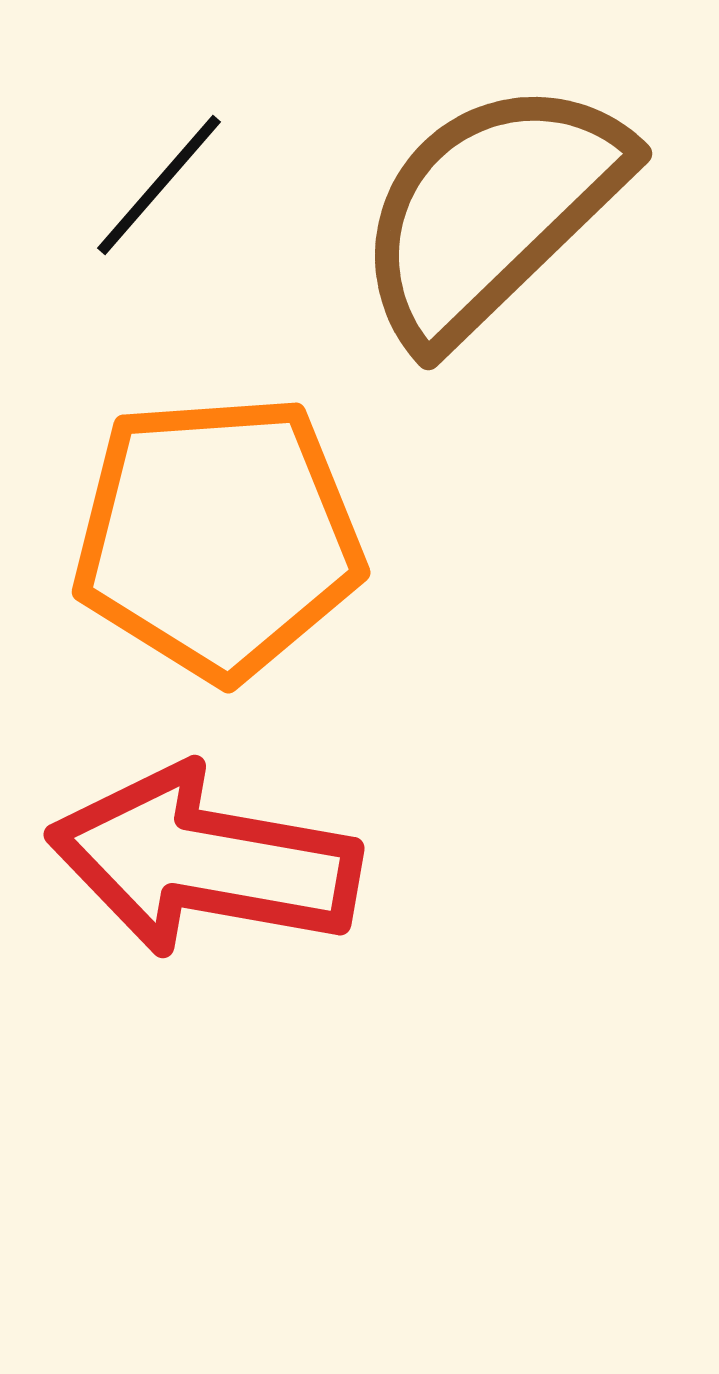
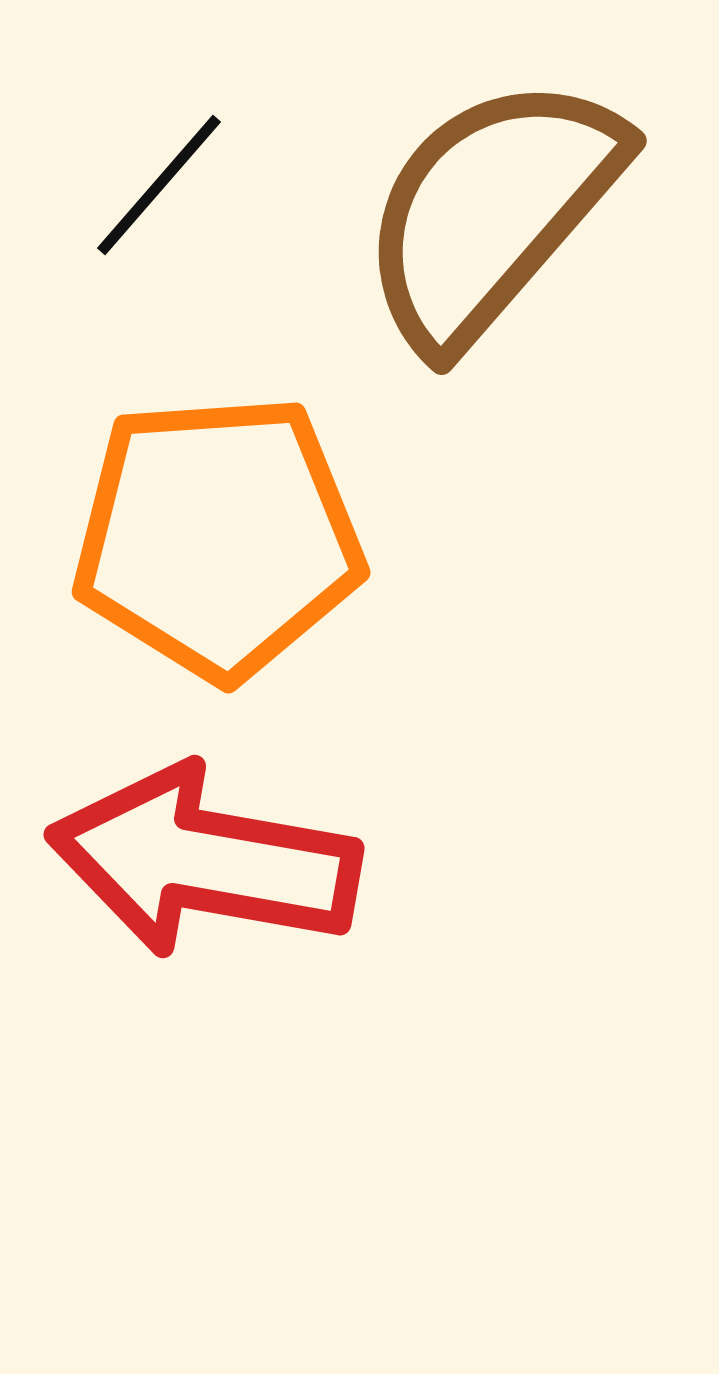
brown semicircle: rotated 5 degrees counterclockwise
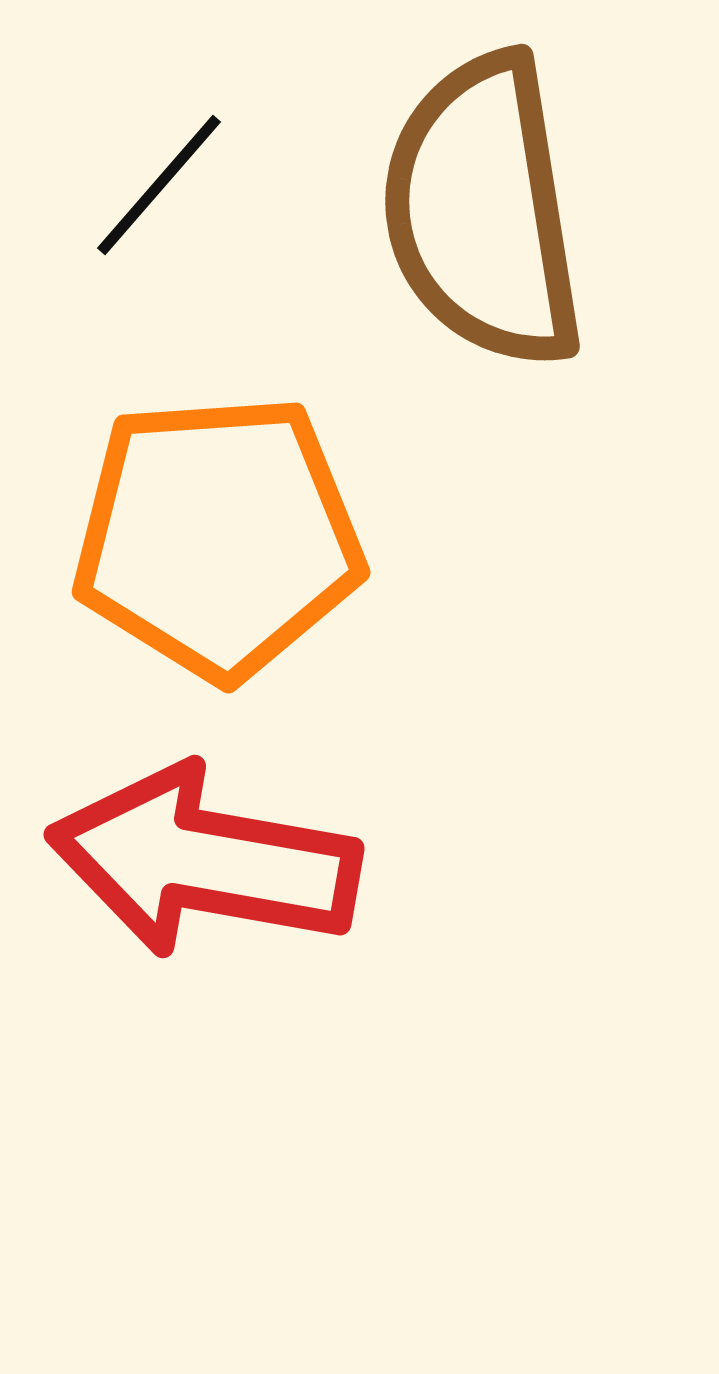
brown semicircle: moved 8 px left; rotated 50 degrees counterclockwise
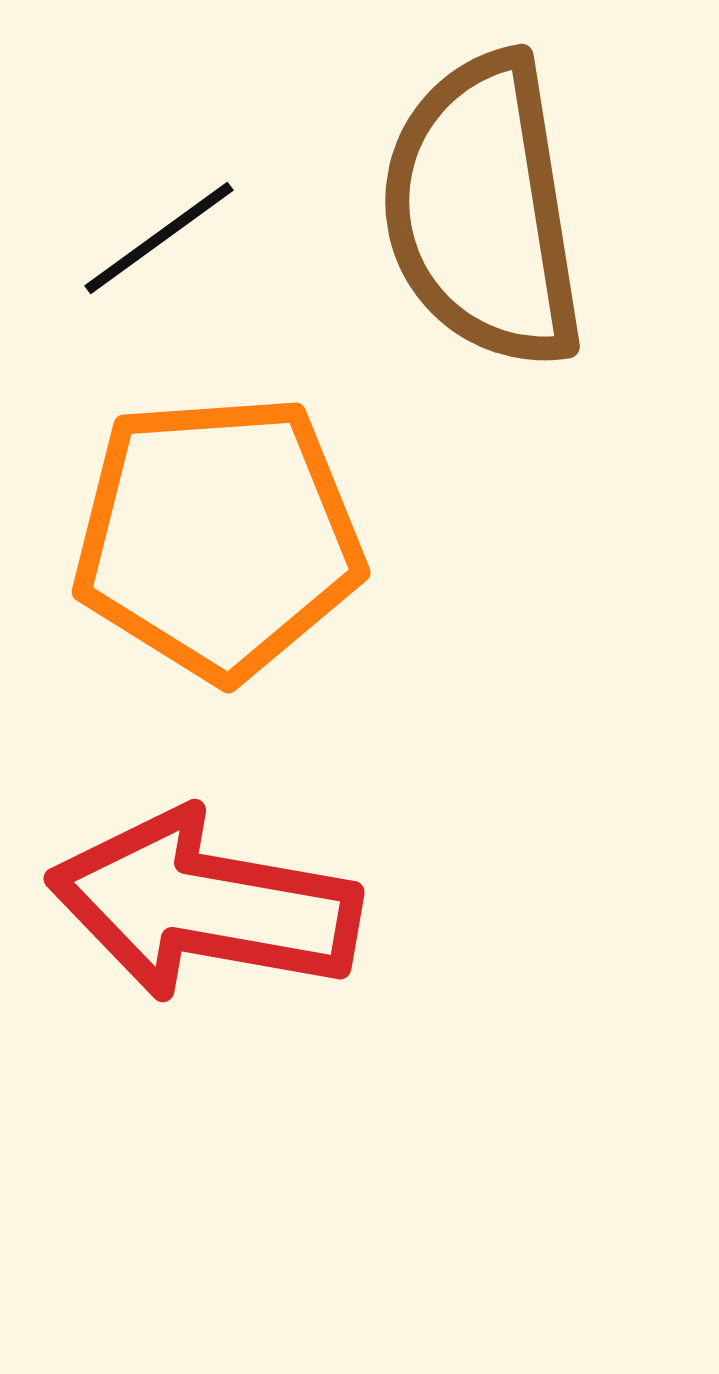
black line: moved 53 px down; rotated 13 degrees clockwise
red arrow: moved 44 px down
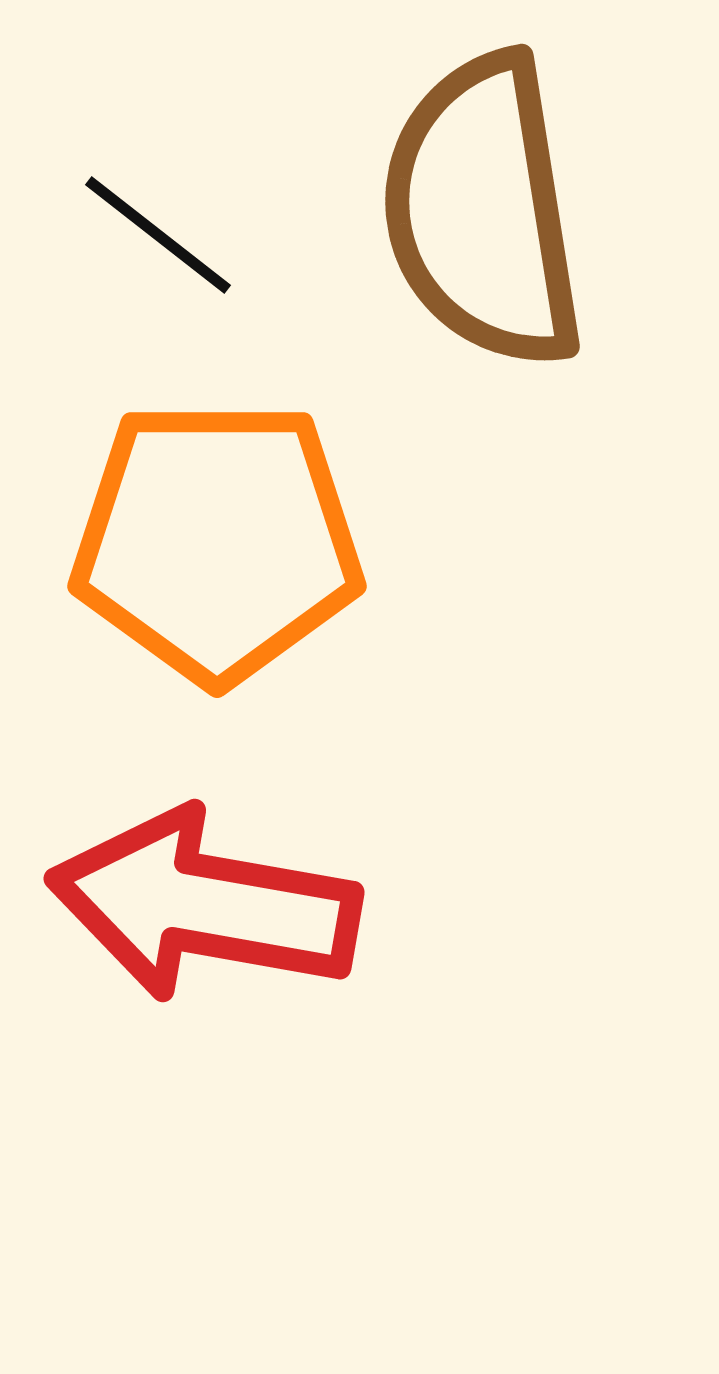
black line: moved 1 px left, 3 px up; rotated 74 degrees clockwise
orange pentagon: moved 1 px left, 4 px down; rotated 4 degrees clockwise
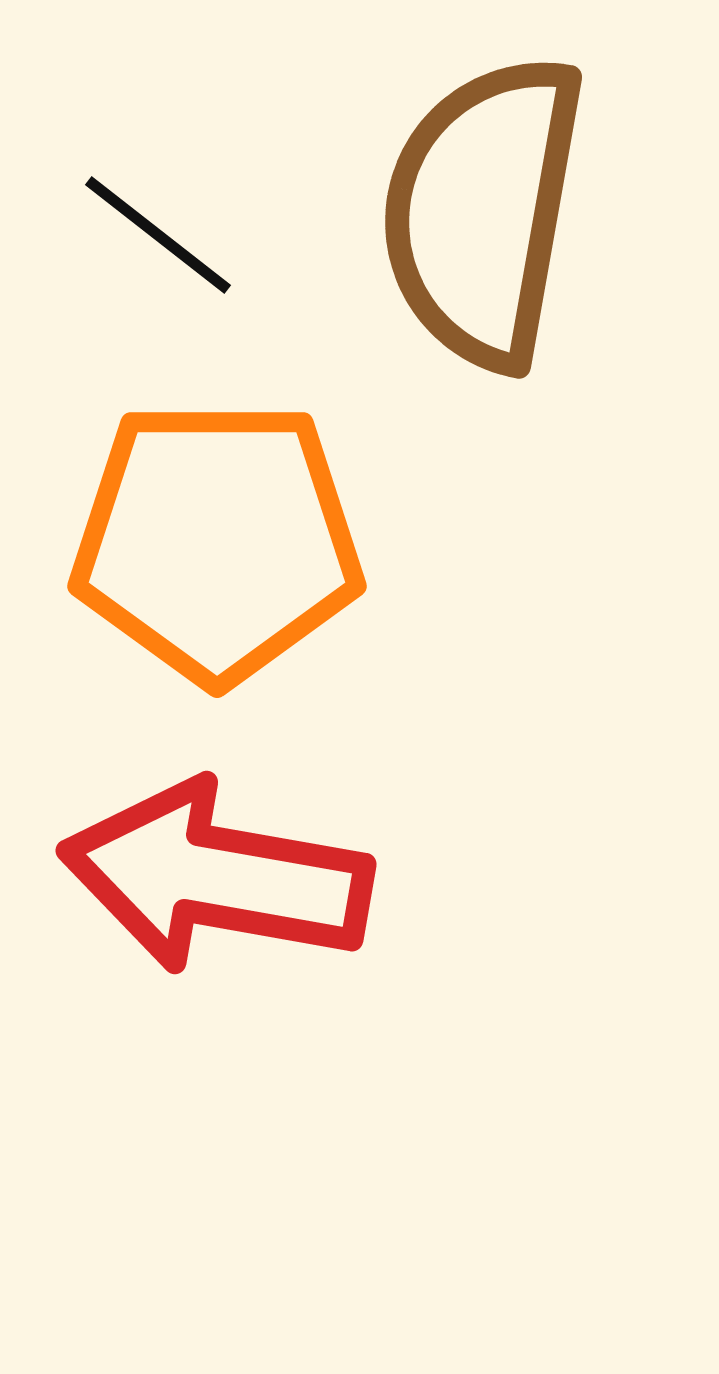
brown semicircle: rotated 19 degrees clockwise
red arrow: moved 12 px right, 28 px up
